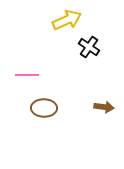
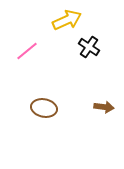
pink line: moved 24 px up; rotated 40 degrees counterclockwise
brown ellipse: rotated 10 degrees clockwise
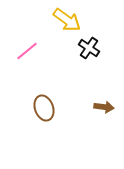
yellow arrow: rotated 60 degrees clockwise
black cross: moved 1 px down
brown ellipse: rotated 60 degrees clockwise
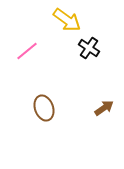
brown arrow: moved 1 px down; rotated 42 degrees counterclockwise
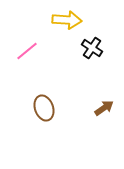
yellow arrow: rotated 32 degrees counterclockwise
black cross: moved 3 px right
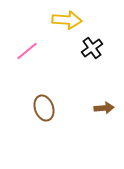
black cross: rotated 20 degrees clockwise
brown arrow: rotated 30 degrees clockwise
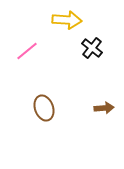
black cross: rotated 15 degrees counterclockwise
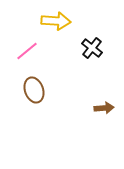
yellow arrow: moved 11 px left, 1 px down
brown ellipse: moved 10 px left, 18 px up
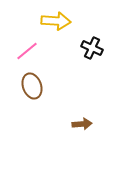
black cross: rotated 15 degrees counterclockwise
brown ellipse: moved 2 px left, 4 px up
brown arrow: moved 22 px left, 16 px down
